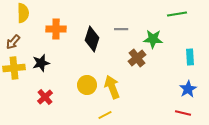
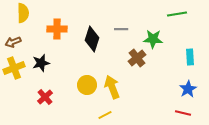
orange cross: moved 1 px right
brown arrow: rotated 28 degrees clockwise
yellow cross: rotated 15 degrees counterclockwise
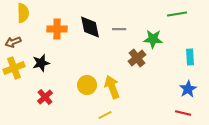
gray line: moved 2 px left
black diamond: moved 2 px left, 12 px up; rotated 30 degrees counterclockwise
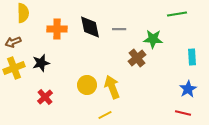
cyan rectangle: moved 2 px right
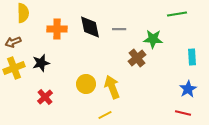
yellow circle: moved 1 px left, 1 px up
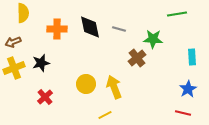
gray line: rotated 16 degrees clockwise
yellow arrow: moved 2 px right
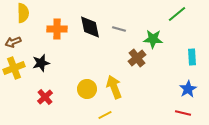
green line: rotated 30 degrees counterclockwise
yellow circle: moved 1 px right, 5 px down
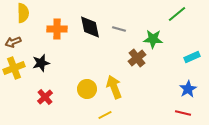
cyan rectangle: rotated 70 degrees clockwise
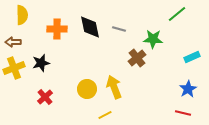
yellow semicircle: moved 1 px left, 2 px down
brown arrow: rotated 21 degrees clockwise
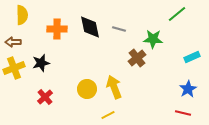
yellow line: moved 3 px right
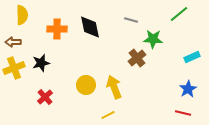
green line: moved 2 px right
gray line: moved 12 px right, 9 px up
yellow circle: moved 1 px left, 4 px up
